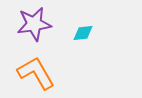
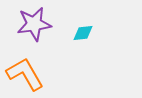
orange L-shape: moved 11 px left, 1 px down
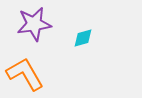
cyan diamond: moved 5 px down; rotated 10 degrees counterclockwise
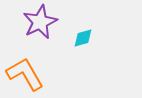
purple star: moved 6 px right, 2 px up; rotated 16 degrees counterclockwise
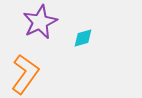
orange L-shape: rotated 66 degrees clockwise
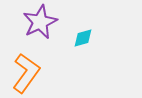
orange L-shape: moved 1 px right, 1 px up
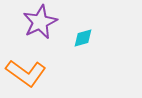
orange L-shape: rotated 90 degrees clockwise
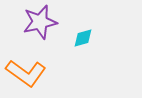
purple star: rotated 12 degrees clockwise
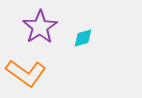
purple star: moved 5 px down; rotated 20 degrees counterclockwise
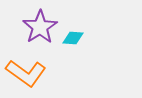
cyan diamond: moved 10 px left; rotated 20 degrees clockwise
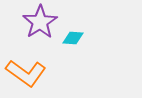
purple star: moved 5 px up
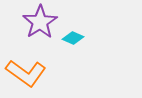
cyan diamond: rotated 20 degrees clockwise
